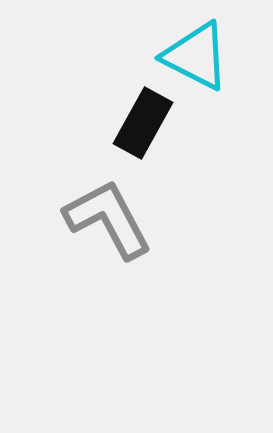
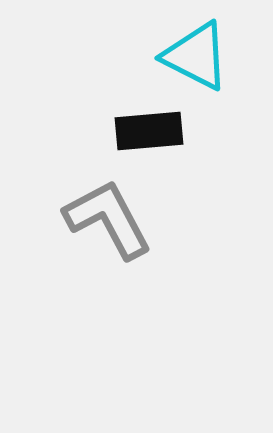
black rectangle: moved 6 px right, 8 px down; rotated 56 degrees clockwise
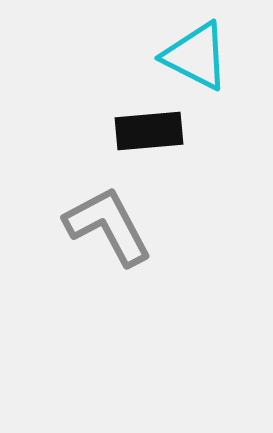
gray L-shape: moved 7 px down
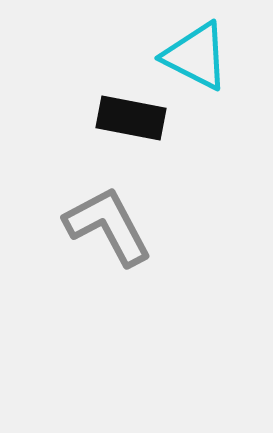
black rectangle: moved 18 px left, 13 px up; rotated 16 degrees clockwise
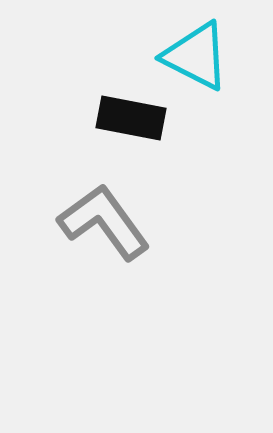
gray L-shape: moved 4 px left, 4 px up; rotated 8 degrees counterclockwise
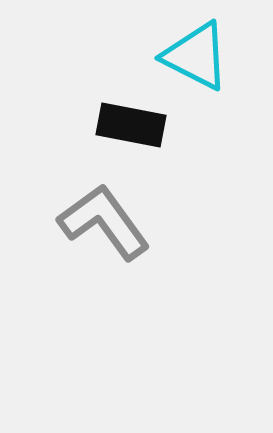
black rectangle: moved 7 px down
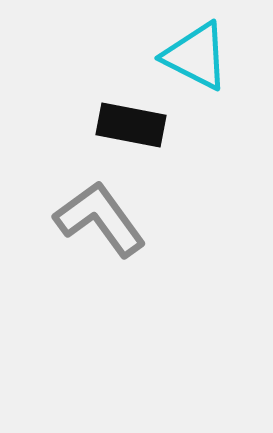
gray L-shape: moved 4 px left, 3 px up
